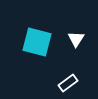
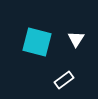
white rectangle: moved 4 px left, 3 px up
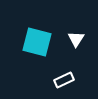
white rectangle: rotated 12 degrees clockwise
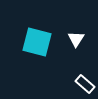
white rectangle: moved 21 px right, 4 px down; rotated 66 degrees clockwise
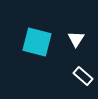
white rectangle: moved 2 px left, 8 px up
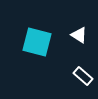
white triangle: moved 3 px right, 4 px up; rotated 30 degrees counterclockwise
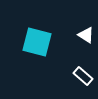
white triangle: moved 7 px right
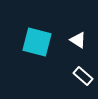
white triangle: moved 8 px left, 5 px down
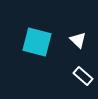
white triangle: rotated 12 degrees clockwise
